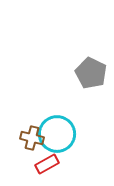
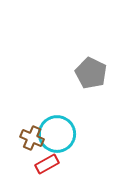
brown cross: rotated 10 degrees clockwise
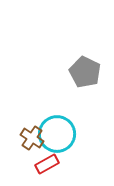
gray pentagon: moved 6 px left, 1 px up
brown cross: rotated 10 degrees clockwise
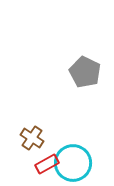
cyan circle: moved 16 px right, 29 px down
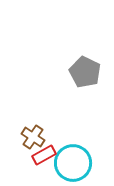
brown cross: moved 1 px right, 1 px up
red rectangle: moved 3 px left, 9 px up
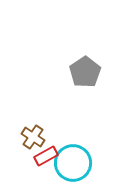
gray pentagon: rotated 12 degrees clockwise
red rectangle: moved 2 px right, 1 px down
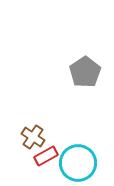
cyan circle: moved 5 px right
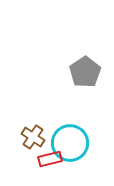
red rectangle: moved 4 px right, 3 px down; rotated 15 degrees clockwise
cyan circle: moved 8 px left, 20 px up
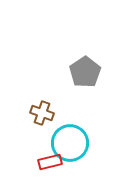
brown cross: moved 9 px right, 24 px up; rotated 15 degrees counterclockwise
red rectangle: moved 3 px down
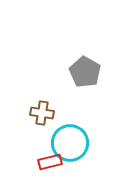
gray pentagon: rotated 8 degrees counterclockwise
brown cross: rotated 10 degrees counterclockwise
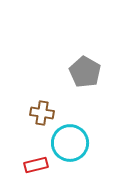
red rectangle: moved 14 px left, 3 px down
